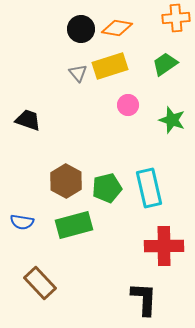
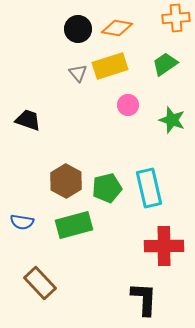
black circle: moved 3 px left
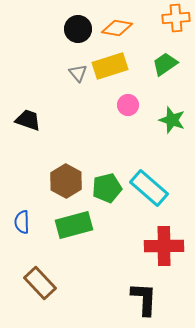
cyan rectangle: rotated 36 degrees counterclockwise
blue semicircle: rotated 80 degrees clockwise
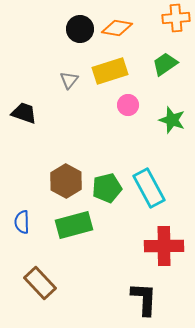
black circle: moved 2 px right
yellow rectangle: moved 5 px down
gray triangle: moved 9 px left, 7 px down; rotated 18 degrees clockwise
black trapezoid: moved 4 px left, 7 px up
cyan rectangle: rotated 21 degrees clockwise
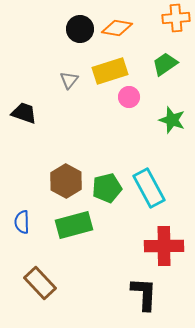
pink circle: moved 1 px right, 8 px up
black L-shape: moved 5 px up
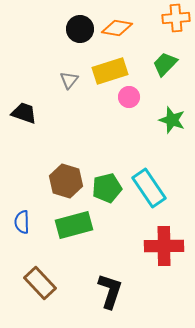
green trapezoid: rotated 12 degrees counterclockwise
brown hexagon: rotated 12 degrees counterclockwise
cyan rectangle: rotated 6 degrees counterclockwise
black L-shape: moved 34 px left, 3 px up; rotated 15 degrees clockwise
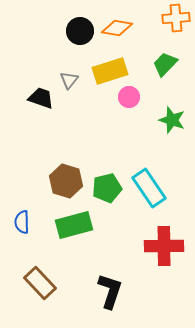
black circle: moved 2 px down
black trapezoid: moved 17 px right, 15 px up
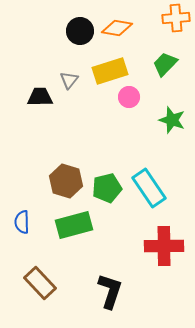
black trapezoid: moved 1 px left, 1 px up; rotated 20 degrees counterclockwise
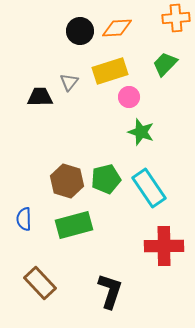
orange diamond: rotated 12 degrees counterclockwise
gray triangle: moved 2 px down
green star: moved 31 px left, 12 px down
brown hexagon: moved 1 px right
green pentagon: moved 1 px left, 9 px up
blue semicircle: moved 2 px right, 3 px up
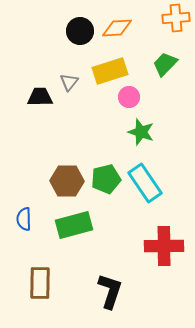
brown hexagon: rotated 16 degrees counterclockwise
cyan rectangle: moved 4 px left, 5 px up
brown rectangle: rotated 44 degrees clockwise
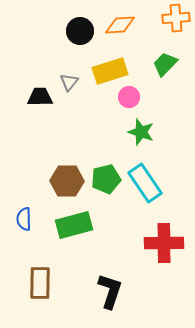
orange diamond: moved 3 px right, 3 px up
red cross: moved 3 px up
